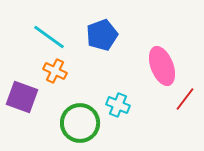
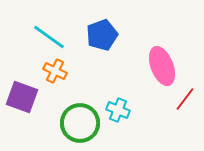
cyan cross: moved 5 px down
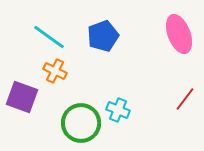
blue pentagon: moved 1 px right, 1 px down
pink ellipse: moved 17 px right, 32 px up
green circle: moved 1 px right
